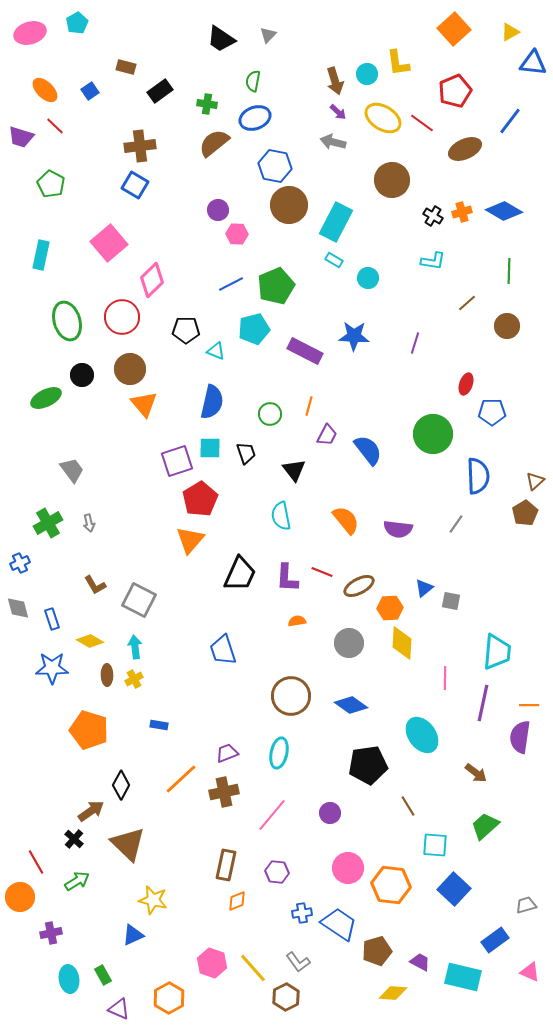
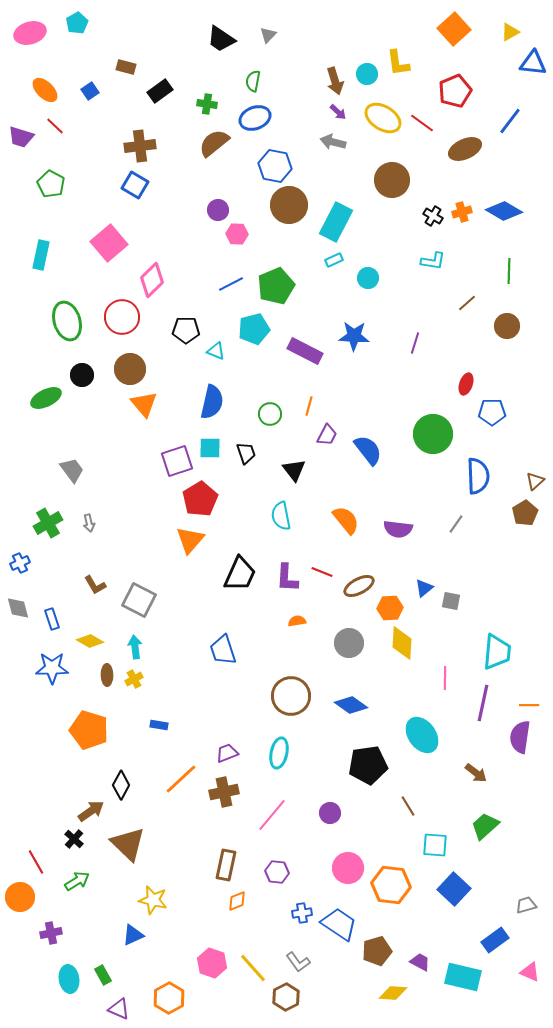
cyan rectangle at (334, 260): rotated 54 degrees counterclockwise
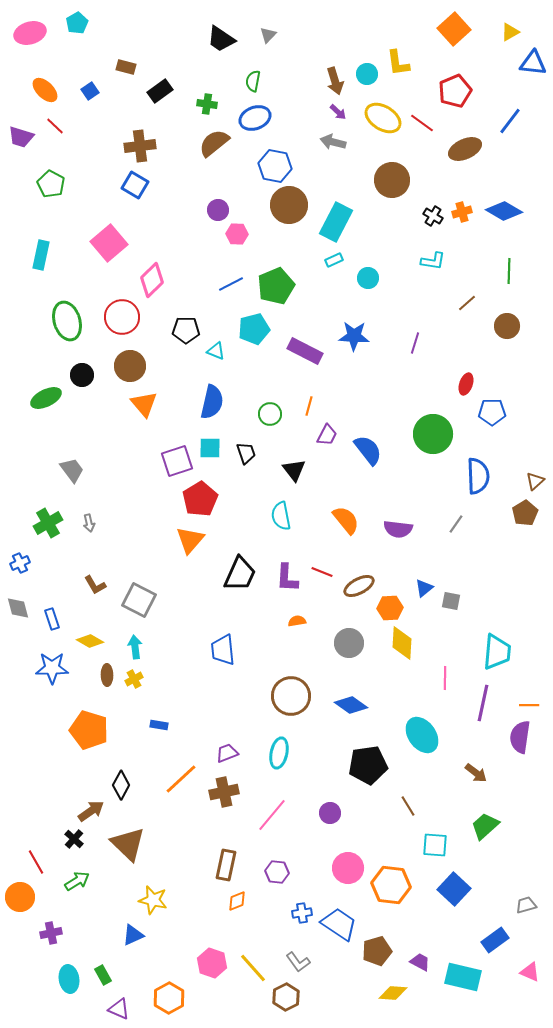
brown circle at (130, 369): moved 3 px up
blue trapezoid at (223, 650): rotated 12 degrees clockwise
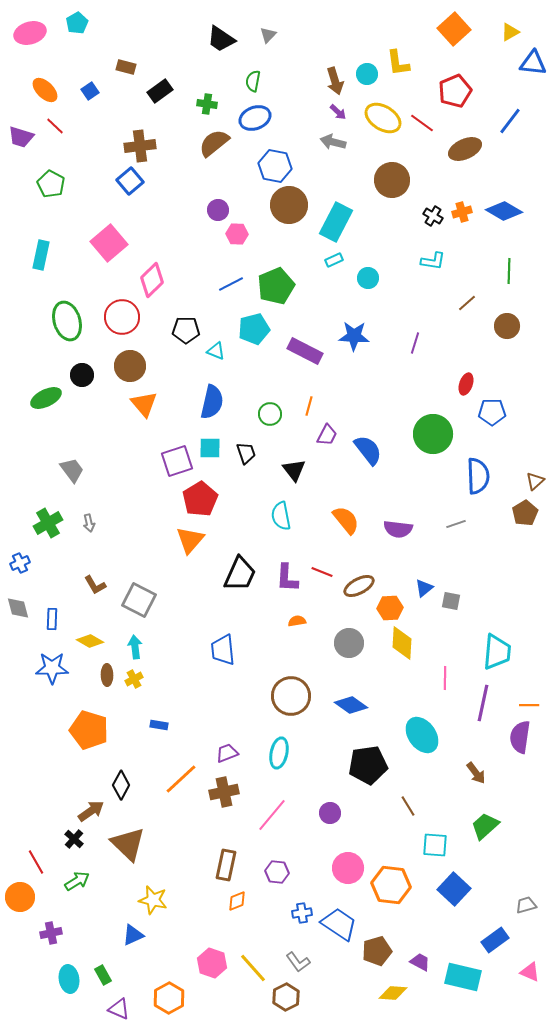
blue square at (135, 185): moved 5 px left, 4 px up; rotated 20 degrees clockwise
gray line at (456, 524): rotated 36 degrees clockwise
blue rectangle at (52, 619): rotated 20 degrees clockwise
brown arrow at (476, 773): rotated 15 degrees clockwise
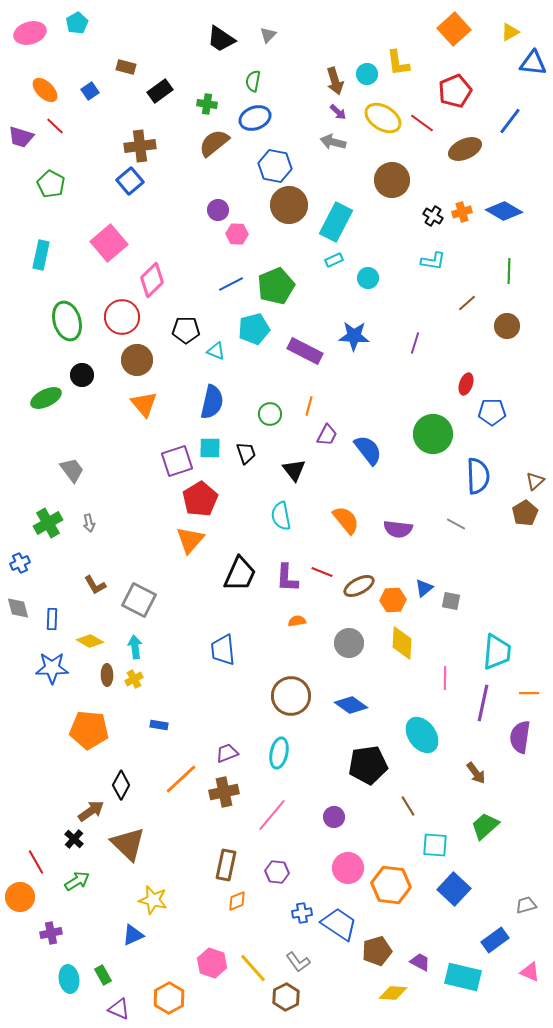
brown circle at (130, 366): moved 7 px right, 6 px up
gray line at (456, 524): rotated 48 degrees clockwise
orange hexagon at (390, 608): moved 3 px right, 8 px up
orange line at (529, 705): moved 12 px up
orange pentagon at (89, 730): rotated 12 degrees counterclockwise
purple circle at (330, 813): moved 4 px right, 4 px down
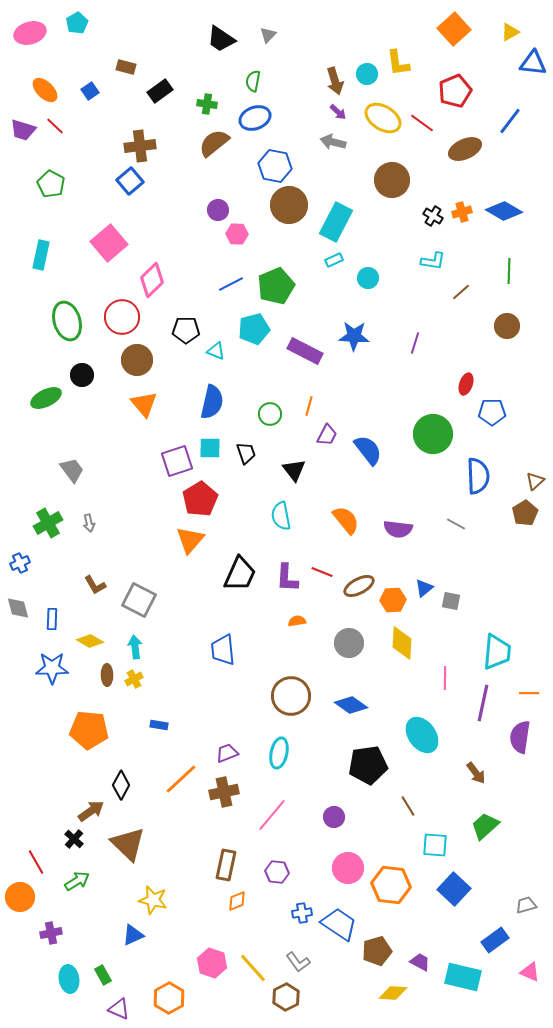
purple trapezoid at (21, 137): moved 2 px right, 7 px up
brown line at (467, 303): moved 6 px left, 11 px up
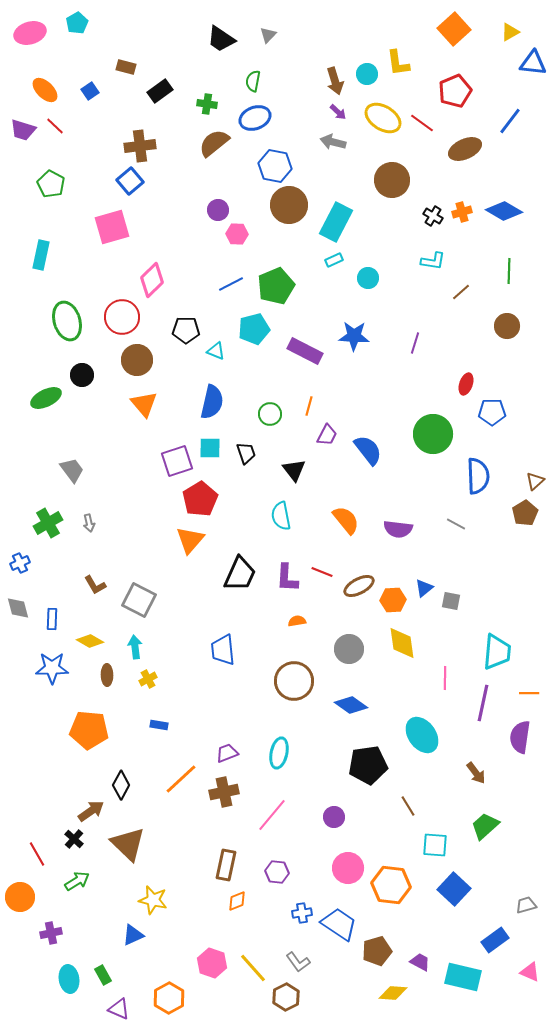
pink square at (109, 243): moved 3 px right, 16 px up; rotated 24 degrees clockwise
gray circle at (349, 643): moved 6 px down
yellow diamond at (402, 643): rotated 12 degrees counterclockwise
yellow cross at (134, 679): moved 14 px right
brown circle at (291, 696): moved 3 px right, 15 px up
red line at (36, 862): moved 1 px right, 8 px up
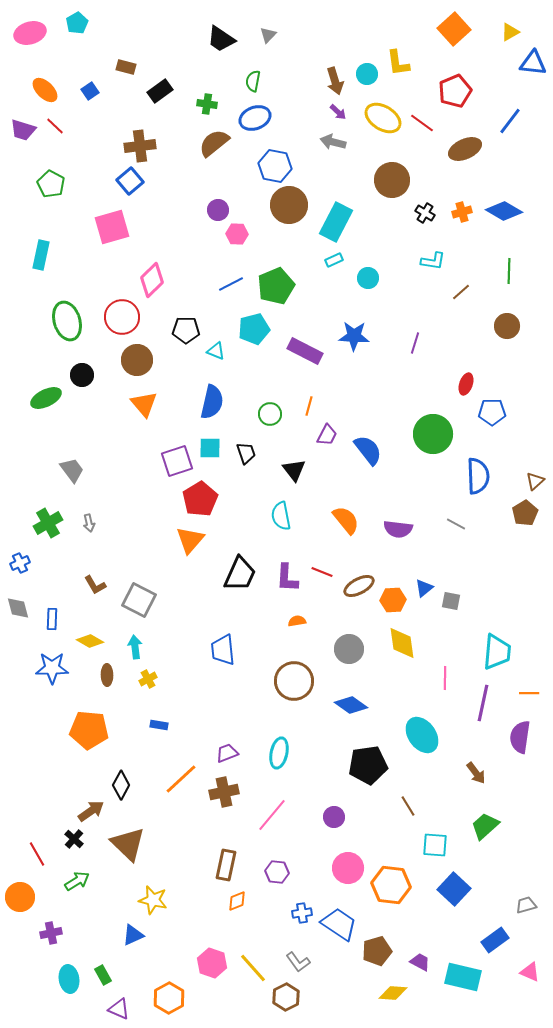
black cross at (433, 216): moved 8 px left, 3 px up
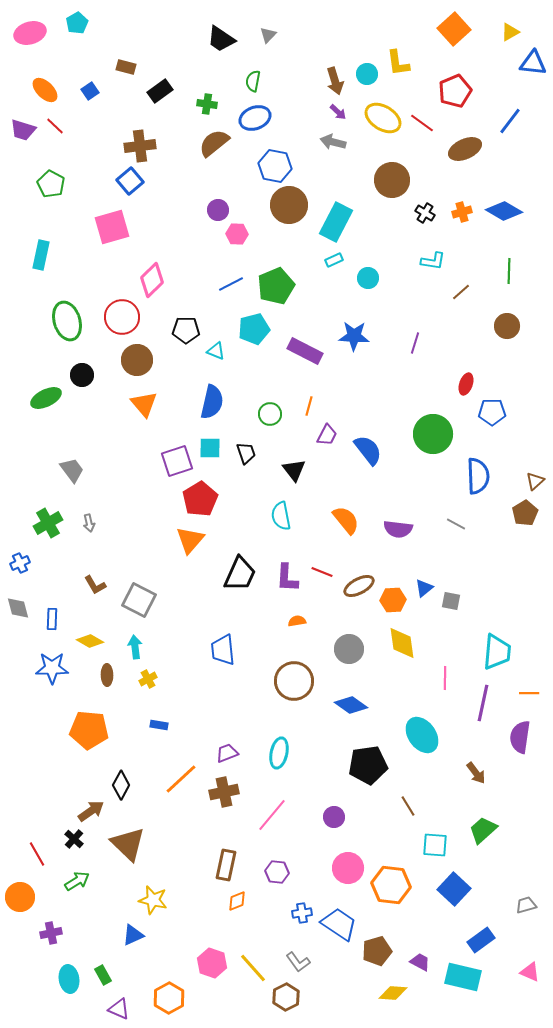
green trapezoid at (485, 826): moved 2 px left, 4 px down
blue rectangle at (495, 940): moved 14 px left
